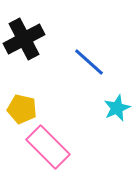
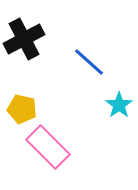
cyan star: moved 2 px right, 3 px up; rotated 12 degrees counterclockwise
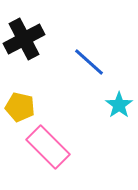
yellow pentagon: moved 2 px left, 2 px up
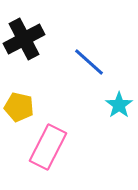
yellow pentagon: moved 1 px left
pink rectangle: rotated 72 degrees clockwise
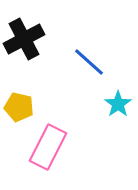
cyan star: moved 1 px left, 1 px up
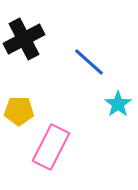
yellow pentagon: moved 4 px down; rotated 12 degrees counterclockwise
pink rectangle: moved 3 px right
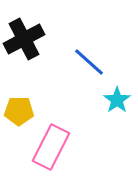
cyan star: moved 1 px left, 4 px up
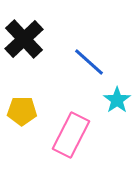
black cross: rotated 15 degrees counterclockwise
yellow pentagon: moved 3 px right
pink rectangle: moved 20 px right, 12 px up
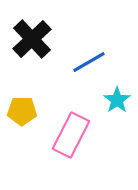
black cross: moved 8 px right
blue line: rotated 72 degrees counterclockwise
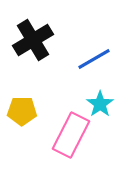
black cross: moved 1 px right, 1 px down; rotated 12 degrees clockwise
blue line: moved 5 px right, 3 px up
cyan star: moved 17 px left, 4 px down
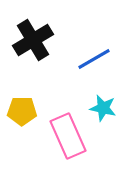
cyan star: moved 3 px right, 4 px down; rotated 24 degrees counterclockwise
pink rectangle: moved 3 px left, 1 px down; rotated 51 degrees counterclockwise
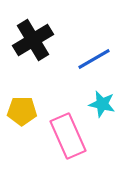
cyan star: moved 1 px left, 4 px up
